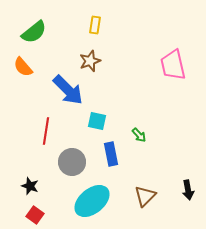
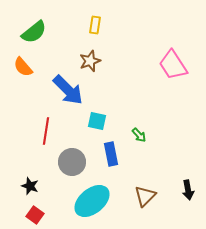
pink trapezoid: rotated 20 degrees counterclockwise
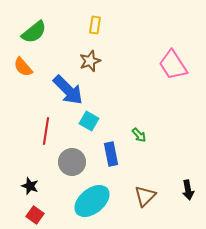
cyan square: moved 8 px left; rotated 18 degrees clockwise
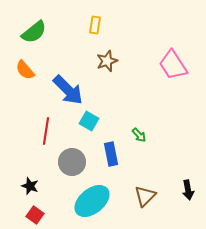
brown star: moved 17 px right
orange semicircle: moved 2 px right, 3 px down
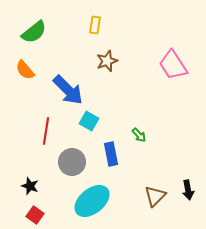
brown triangle: moved 10 px right
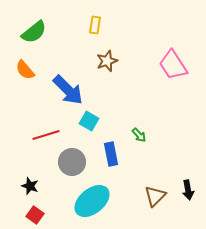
red line: moved 4 px down; rotated 64 degrees clockwise
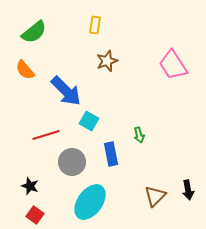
blue arrow: moved 2 px left, 1 px down
green arrow: rotated 28 degrees clockwise
cyan ellipse: moved 2 px left, 1 px down; rotated 15 degrees counterclockwise
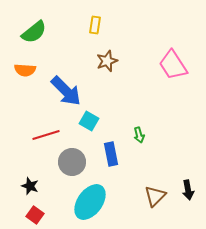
orange semicircle: rotated 45 degrees counterclockwise
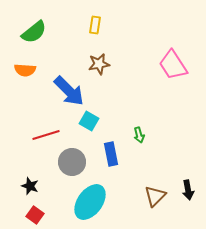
brown star: moved 8 px left, 3 px down; rotated 10 degrees clockwise
blue arrow: moved 3 px right
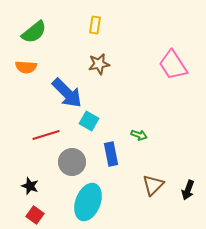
orange semicircle: moved 1 px right, 3 px up
blue arrow: moved 2 px left, 2 px down
green arrow: rotated 56 degrees counterclockwise
black arrow: rotated 30 degrees clockwise
brown triangle: moved 2 px left, 11 px up
cyan ellipse: moved 2 px left; rotated 15 degrees counterclockwise
